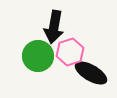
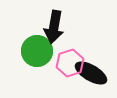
pink hexagon: moved 11 px down
green circle: moved 1 px left, 5 px up
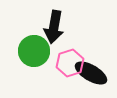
green circle: moved 3 px left
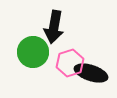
green circle: moved 1 px left, 1 px down
black ellipse: rotated 12 degrees counterclockwise
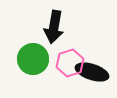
green circle: moved 7 px down
black ellipse: moved 1 px right, 1 px up
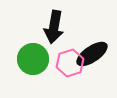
black ellipse: moved 18 px up; rotated 52 degrees counterclockwise
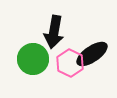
black arrow: moved 5 px down
pink hexagon: rotated 16 degrees counterclockwise
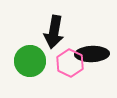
black ellipse: rotated 32 degrees clockwise
green circle: moved 3 px left, 2 px down
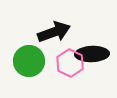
black arrow: rotated 120 degrees counterclockwise
green circle: moved 1 px left
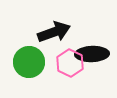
green circle: moved 1 px down
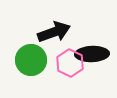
green circle: moved 2 px right, 2 px up
